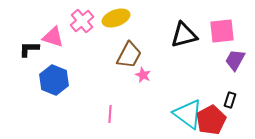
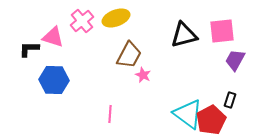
blue hexagon: rotated 20 degrees counterclockwise
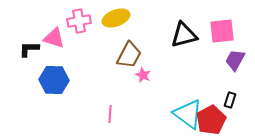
pink cross: moved 3 px left; rotated 30 degrees clockwise
pink triangle: moved 1 px right, 1 px down
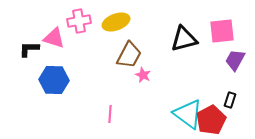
yellow ellipse: moved 4 px down
black triangle: moved 4 px down
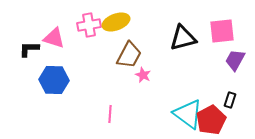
pink cross: moved 10 px right, 4 px down
black triangle: moved 1 px left, 1 px up
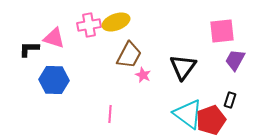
black triangle: moved 29 px down; rotated 40 degrees counterclockwise
red pentagon: rotated 8 degrees clockwise
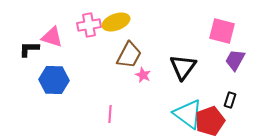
pink square: rotated 20 degrees clockwise
pink triangle: moved 2 px left, 1 px up
red pentagon: moved 1 px left, 1 px down
